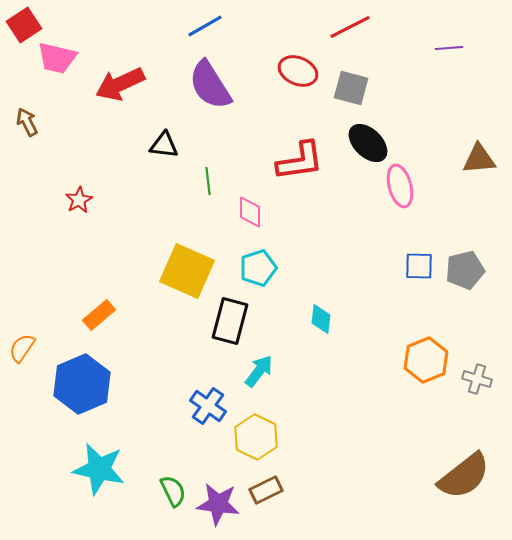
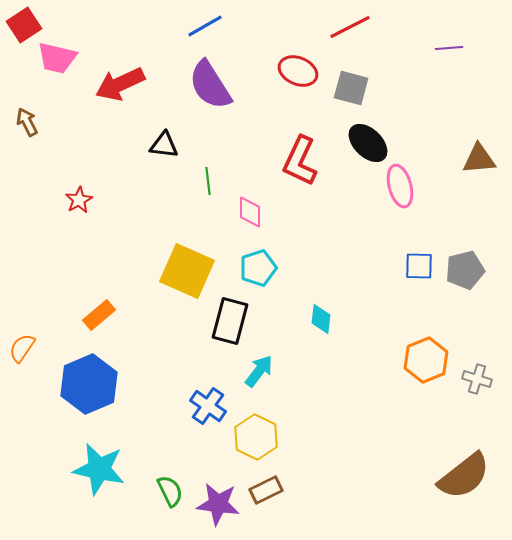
red L-shape: rotated 123 degrees clockwise
blue hexagon: moved 7 px right
green semicircle: moved 3 px left
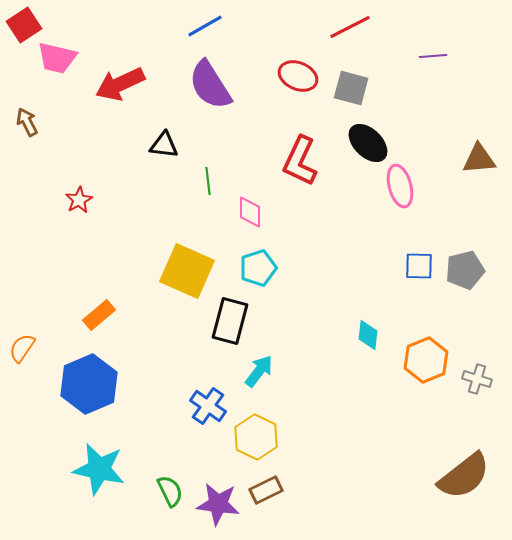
purple line: moved 16 px left, 8 px down
red ellipse: moved 5 px down
cyan diamond: moved 47 px right, 16 px down
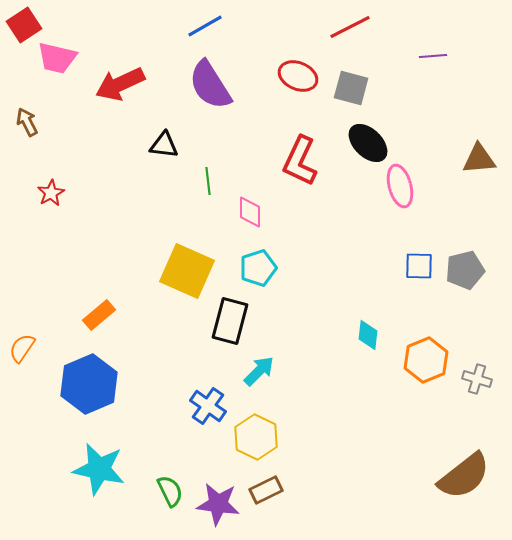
red star: moved 28 px left, 7 px up
cyan arrow: rotated 8 degrees clockwise
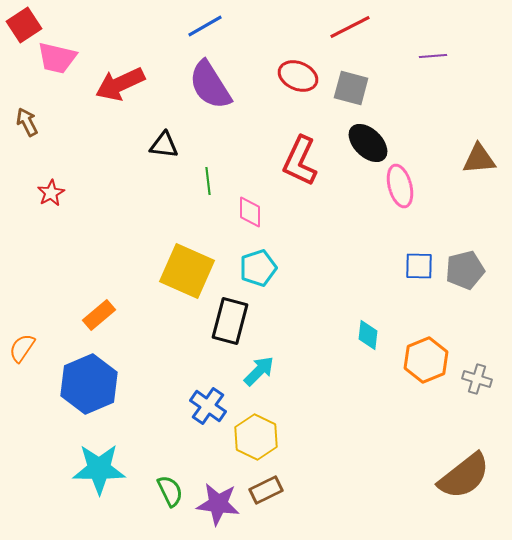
cyan star: rotated 12 degrees counterclockwise
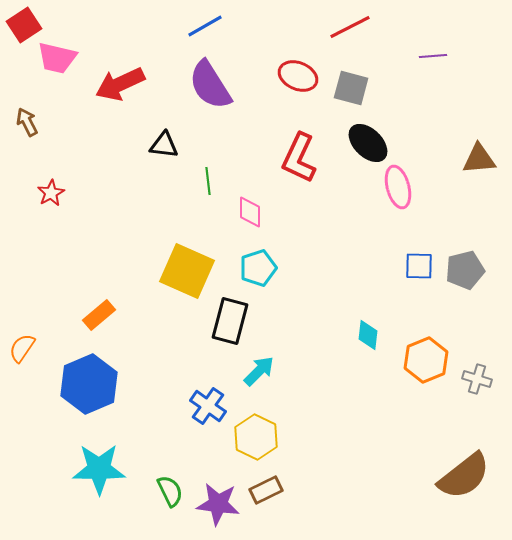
red L-shape: moved 1 px left, 3 px up
pink ellipse: moved 2 px left, 1 px down
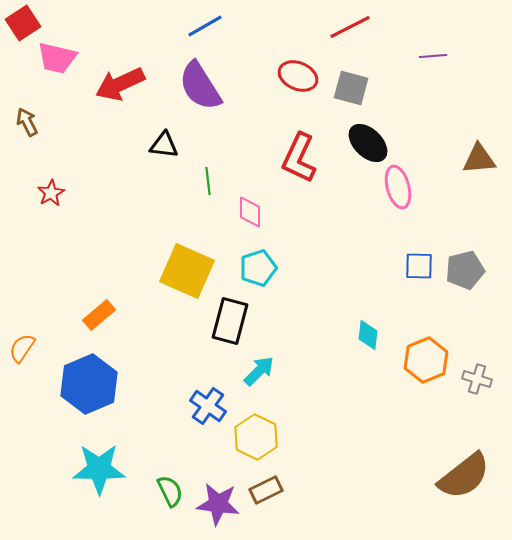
red square: moved 1 px left, 2 px up
purple semicircle: moved 10 px left, 1 px down
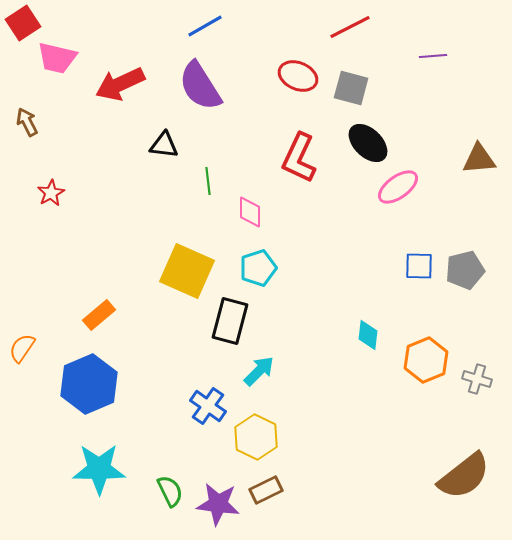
pink ellipse: rotated 69 degrees clockwise
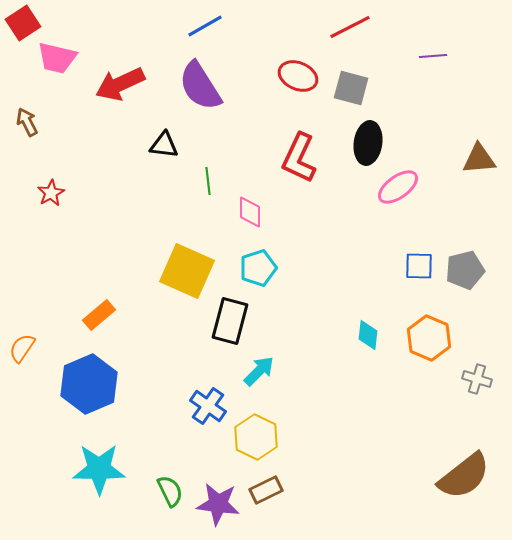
black ellipse: rotated 54 degrees clockwise
orange hexagon: moved 3 px right, 22 px up; rotated 15 degrees counterclockwise
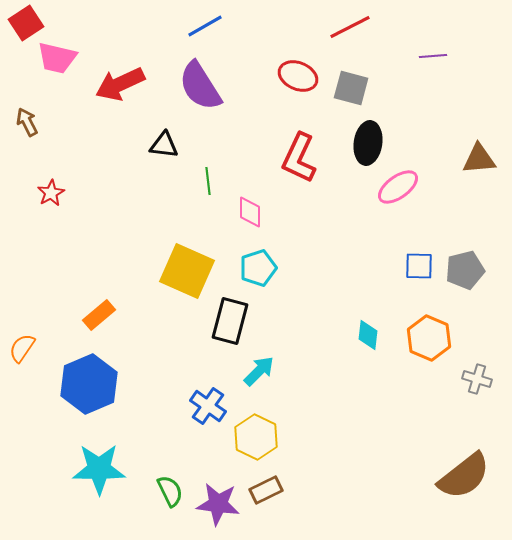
red square: moved 3 px right
